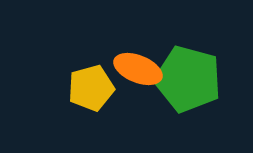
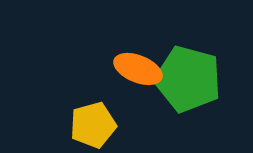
yellow pentagon: moved 2 px right, 37 px down
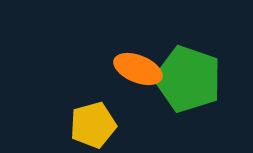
green pentagon: rotated 4 degrees clockwise
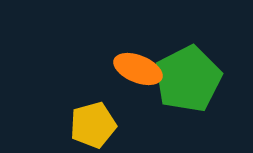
green pentagon: rotated 26 degrees clockwise
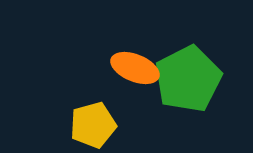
orange ellipse: moved 3 px left, 1 px up
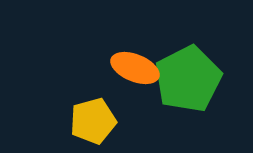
yellow pentagon: moved 4 px up
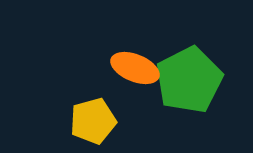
green pentagon: moved 1 px right, 1 px down
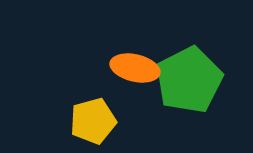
orange ellipse: rotated 9 degrees counterclockwise
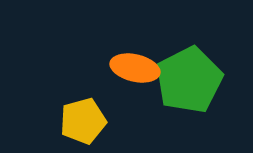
yellow pentagon: moved 10 px left
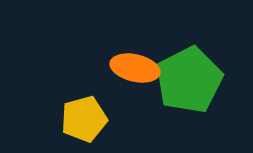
yellow pentagon: moved 1 px right, 2 px up
